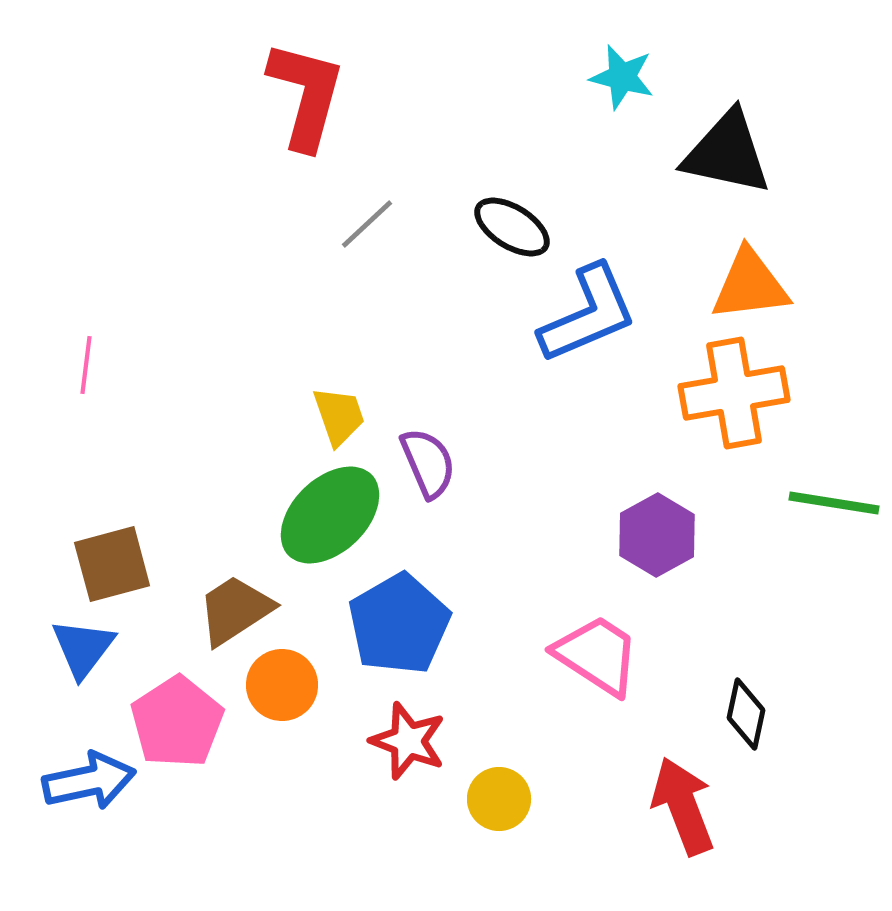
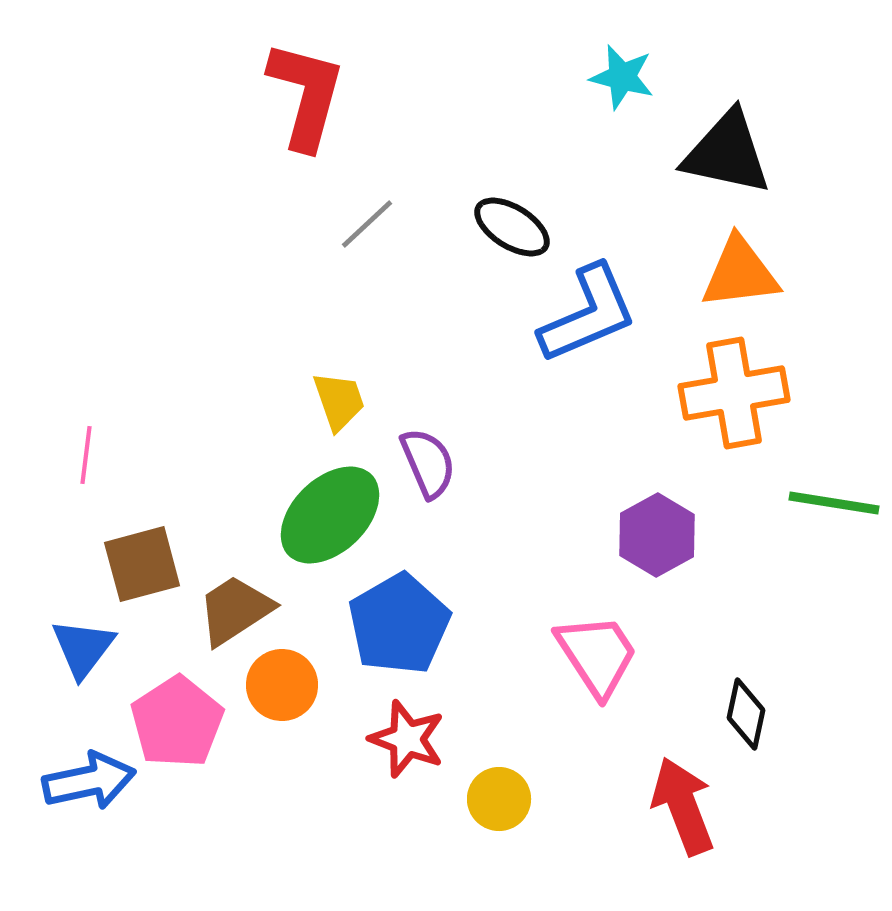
orange triangle: moved 10 px left, 12 px up
pink line: moved 90 px down
yellow trapezoid: moved 15 px up
brown square: moved 30 px right
pink trapezoid: rotated 24 degrees clockwise
red star: moved 1 px left, 2 px up
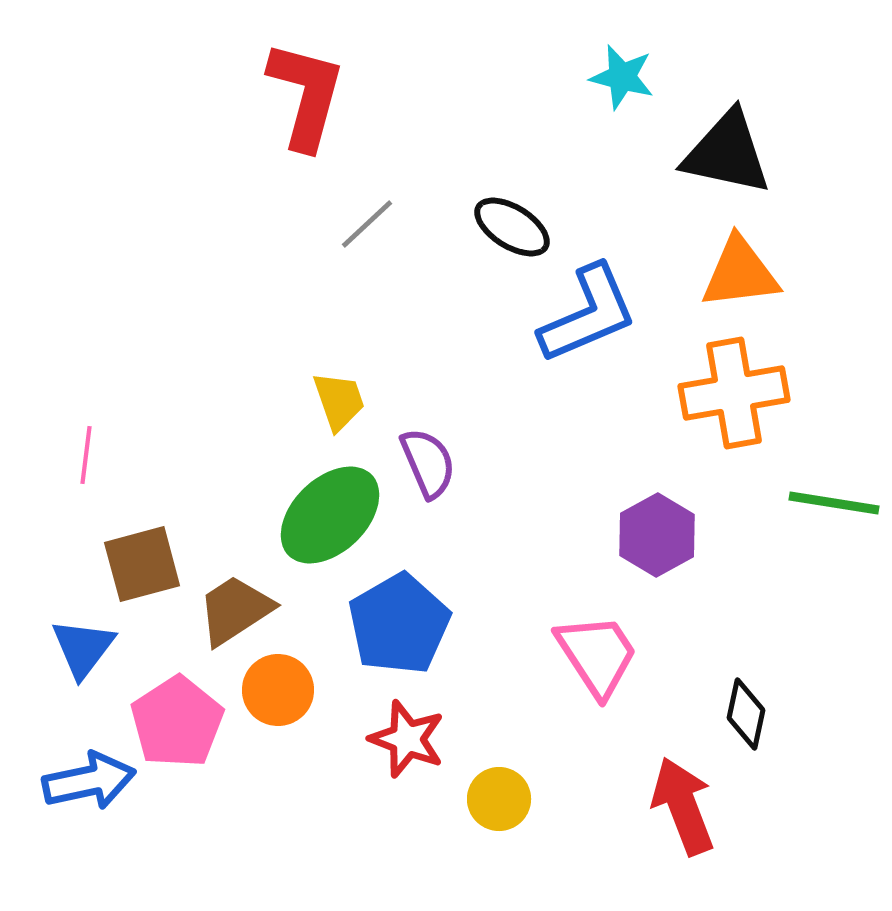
orange circle: moved 4 px left, 5 px down
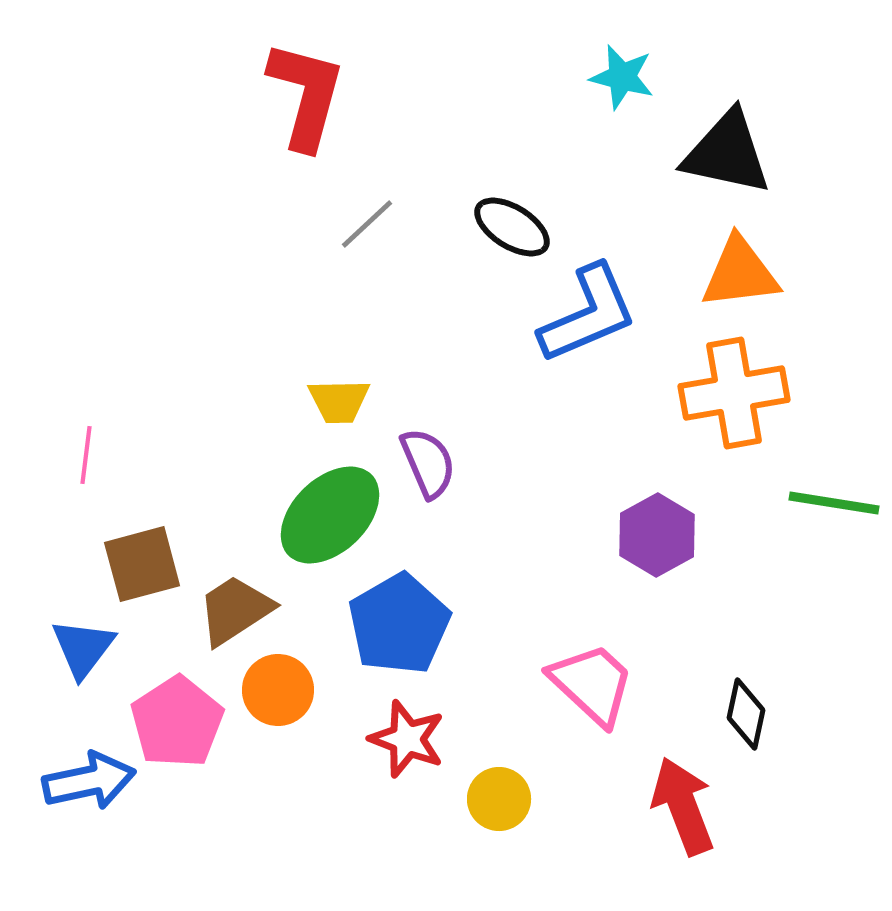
yellow trapezoid: rotated 108 degrees clockwise
pink trapezoid: moved 5 px left, 29 px down; rotated 14 degrees counterclockwise
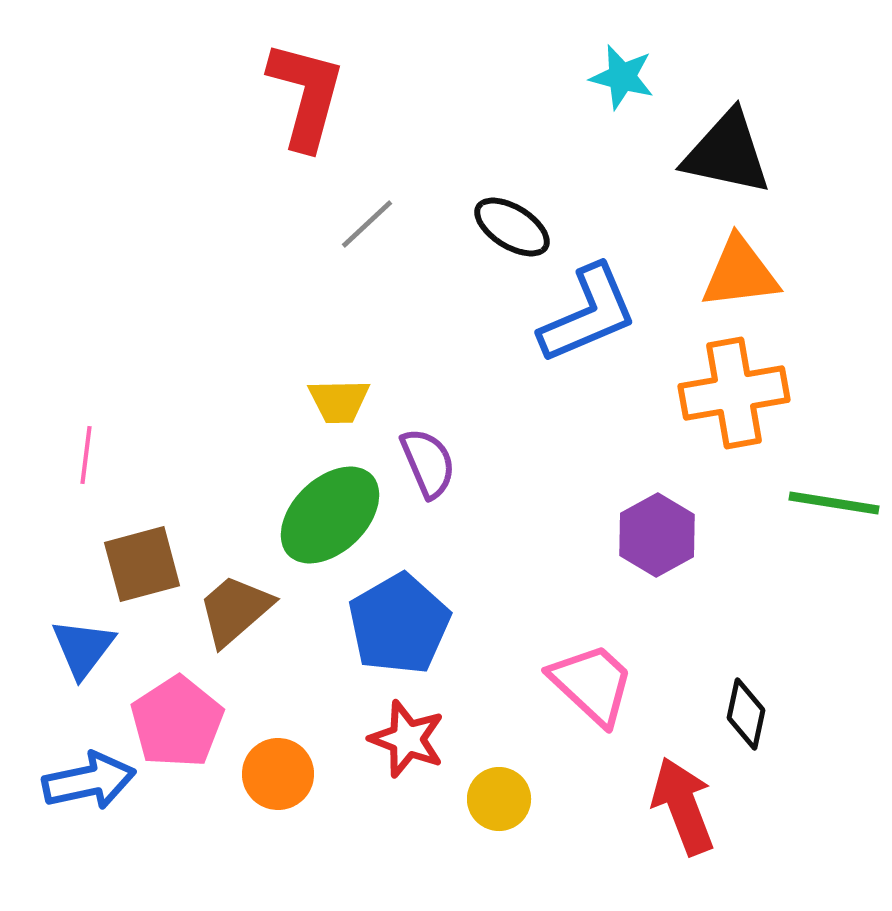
brown trapezoid: rotated 8 degrees counterclockwise
orange circle: moved 84 px down
